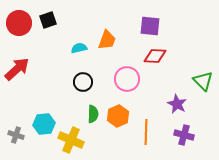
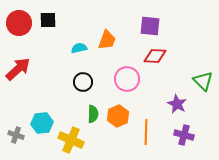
black square: rotated 18 degrees clockwise
red arrow: moved 1 px right
cyan hexagon: moved 2 px left, 1 px up
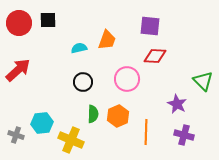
red arrow: moved 1 px down
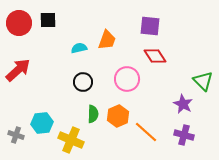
red diamond: rotated 55 degrees clockwise
purple star: moved 6 px right
orange line: rotated 50 degrees counterclockwise
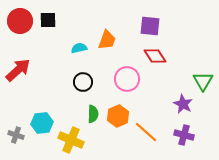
red circle: moved 1 px right, 2 px up
green triangle: rotated 15 degrees clockwise
